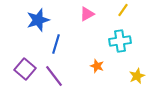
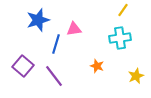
pink triangle: moved 13 px left, 15 px down; rotated 21 degrees clockwise
cyan cross: moved 3 px up
purple square: moved 2 px left, 3 px up
yellow star: moved 1 px left
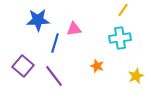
blue star: rotated 15 degrees clockwise
blue line: moved 1 px left, 1 px up
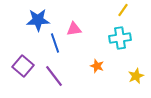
blue line: rotated 36 degrees counterclockwise
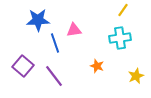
pink triangle: moved 1 px down
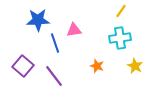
yellow line: moved 2 px left, 1 px down
yellow star: moved 1 px left, 10 px up; rotated 21 degrees counterclockwise
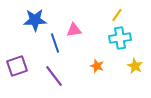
yellow line: moved 4 px left, 4 px down
blue star: moved 3 px left
purple square: moved 6 px left; rotated 30 degrees clockwise
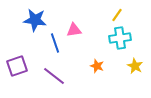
blue star: rotated 10 degrees clockwise
purple line: rotated 15 degrees counterclockwise
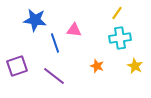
yellow line: moved 2 px up
pink triangle: rotated 14 degrees clockwise
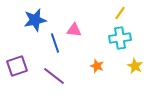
yellow line: moved 3 px right
blue star: rotated 20 degrees counterclockwise
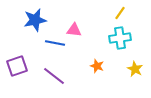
blue line: rotated 60 degrees counterclockwise
yellow star: moved 3 px down
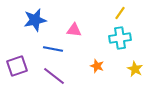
blue line: moved 2 px left, 6 px down
